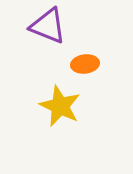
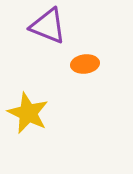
yellow star: moved 32 px left, 7 px down
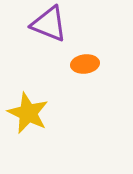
purple triangle: moved 1 px right, 2 px up
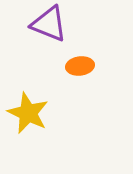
orange ellipse: moved 5 px left, 2 px down
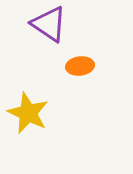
purple triangle: rotated 12 degrees clockwise
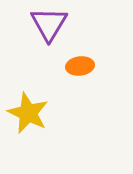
purple triangle: rotated 27 degrees clockwise
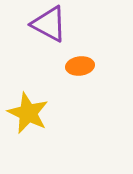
purple triangle: rotated 33 degrees counterclockwise
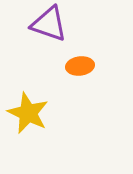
purple triangle: rotated 9 degrees counterclockwise
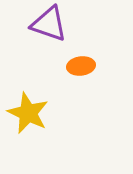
orange ellipse: moved 1 px right
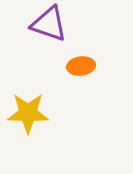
yellow star: rotated 24 degrees counterclockwise
